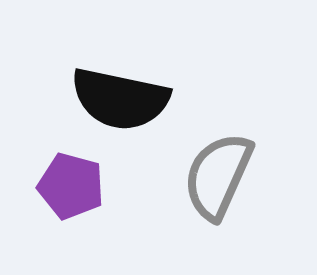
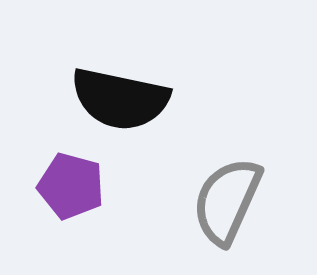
gray semicircle: moved 9 px right, 25 px down
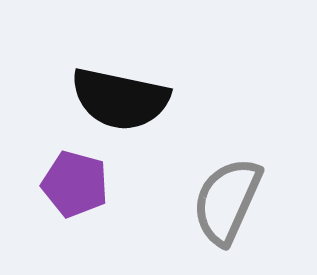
purple pentagon: moved 4 px right, 2 px up
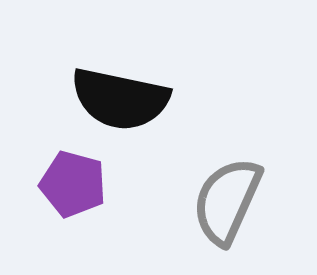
purple pentagon: moved 2 px left
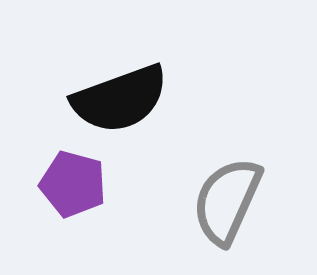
black semicircle: rotated 32 degrees counterclockwise
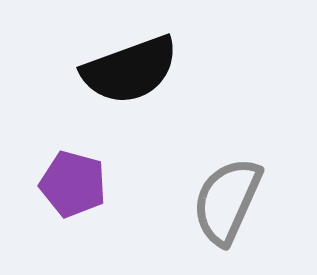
black semicircle: moved 10 px right, 29 px up
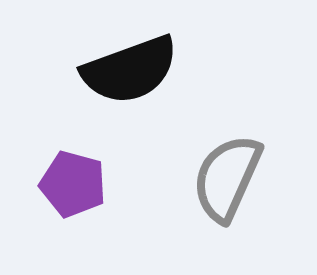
gray semicircle: moved 23 px up
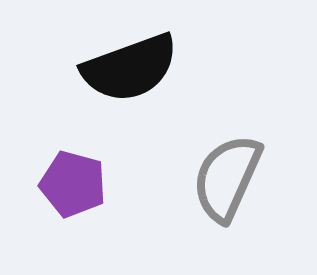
black semicircle: moved 2 px up
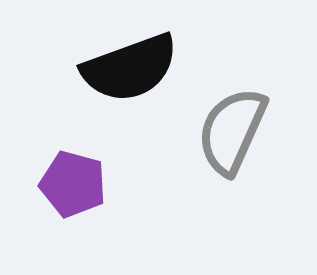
gray semicircle: moved 5 px right, 47 px up
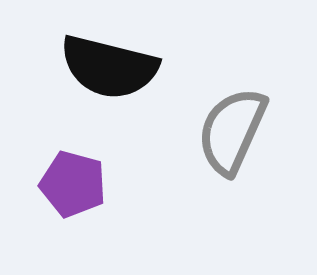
black semicircle: moved 21 px left, 1 px up; rotated 34 degrees clockwise
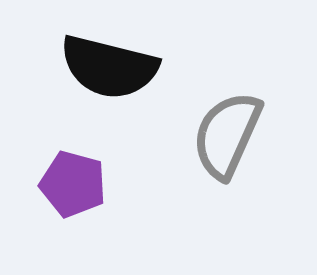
gray semicircle: moved 5 px left, 4 px down
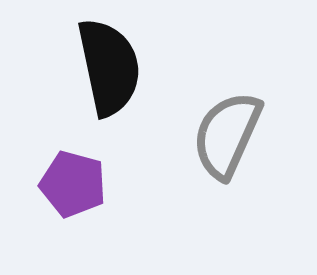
black semicircle: rotated 116 degrees counterclockwise
